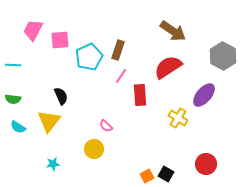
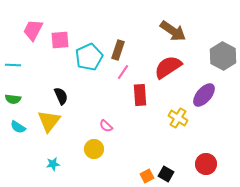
pink line: moved 2 px right, 4 px up
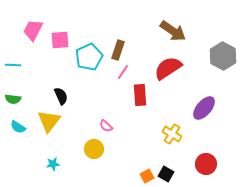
red semicircle: moved 1 px down
purple ellipse: moved 13 px down
yellow cross: moved 6 px left, 16 px down
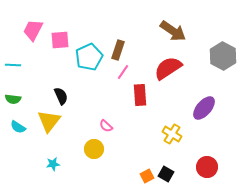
red circle: moved 1 px right, 3 px down
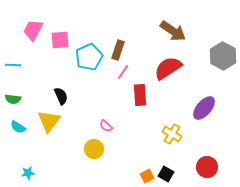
cyan star: moved 25 px left, 9 px down
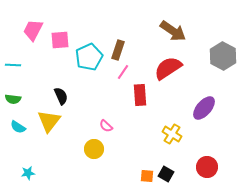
orange square: rotated 32 degrees clockwise
